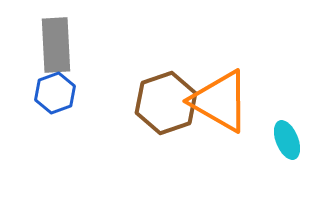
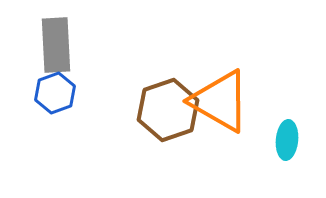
brown hexagon: moved 2 px right, 7 px down
cyan ellipse: rotated 27 degrees clockwise
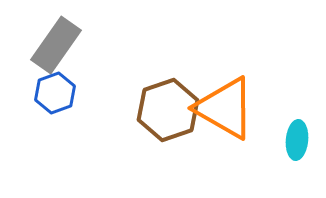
gray rectangle: rotated 38 degrees clockwise
orange triangle: moved 5 px right, 7 px down
cyan ellipse: moved 10 px right
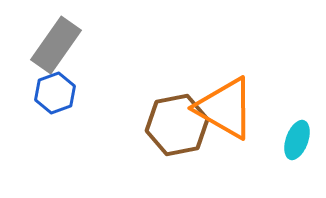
brown hexagon: moved 9 px right, 15 px down; rotated 8 degrees clockwise
cyan ellipse: rotated 15 degrees clockwise
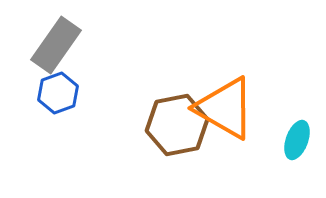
blue hexagon: moved 3 px right
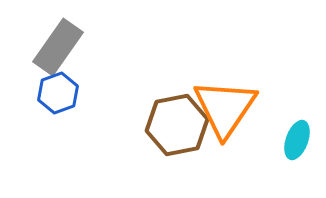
gray rectangle: moved 2 px right, 2 px down
orange triangle: rotated 34 degrees clockwise
